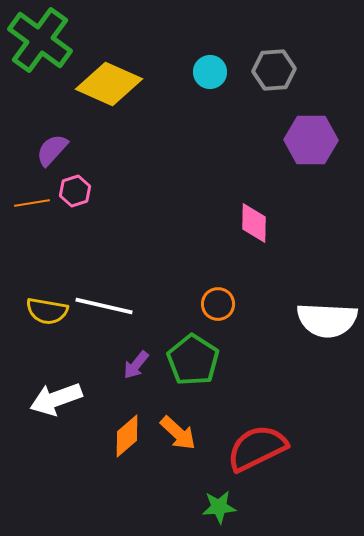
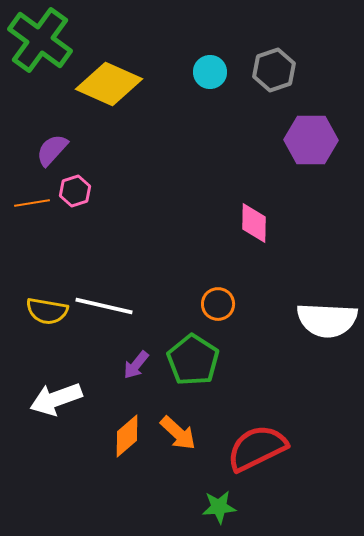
gray hexagon: rotated 15 degrees counterclockwise
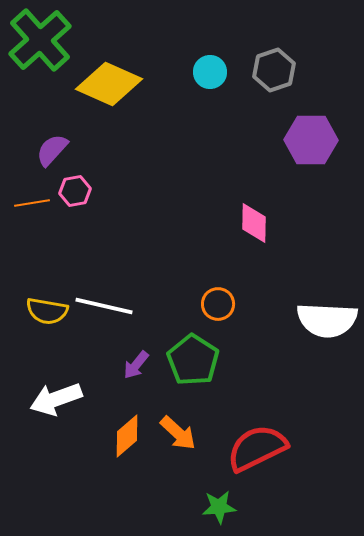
green cross: rotated 12 degrees clockwise
pink hexagon: rotated 8 degrees clockwise
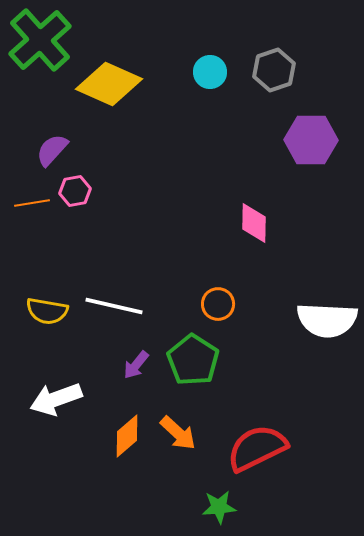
white line: moved 10 px right
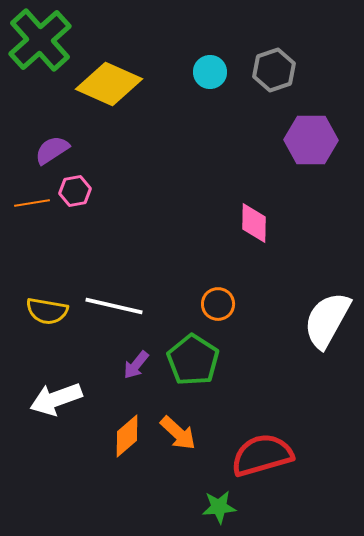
purple semicircle: rotated 15 degrees clockwise
white semicircle: rotated 116 degrees clockwise
red semicircle: moved 5 px right, 7 px down; rotated 10 degrees clockwise
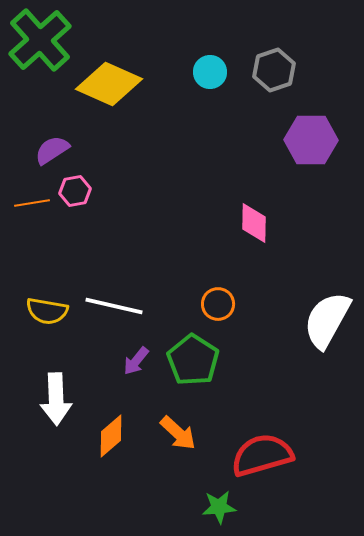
purple arrow: moved 4 px up
white arrow: rotated 72 degrees counterclockwise
orange diamond: moved 16 px left
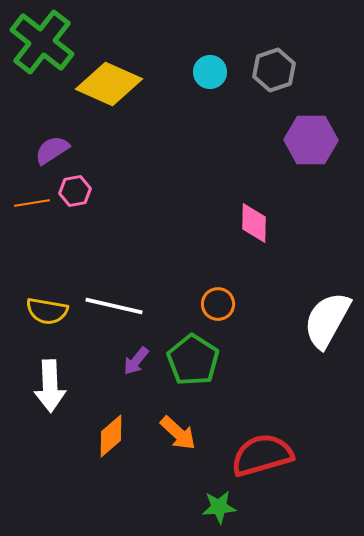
green cross: moved 2 px right, 2 px down; rotated 10 degrees counterclockwise
white arrow: moved 6 px left, 13 px up
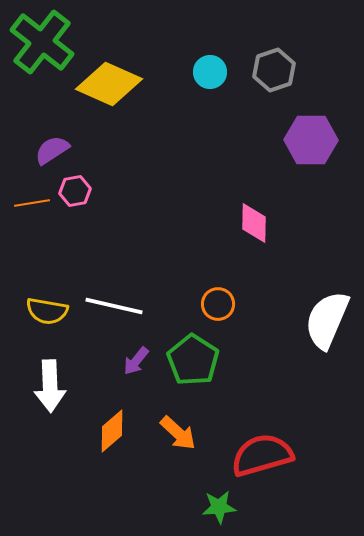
white semicircle: rotated 6 degrees counterclockwise
orange diamond: moved 1 px right, 5 px up
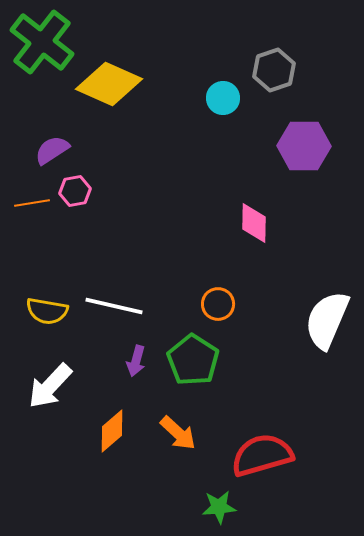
cyan circle: moved 13 px right, 26 px down
purple hexagon: moved 7 px left, 6 px down
purple arrow: rotated 24 degrees counterclockwise
white arrow: rotated 45 degrees clockwise
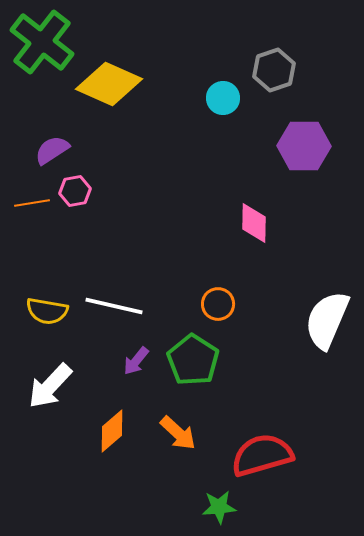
purple arrow: rotated 24 degrees clockwise
